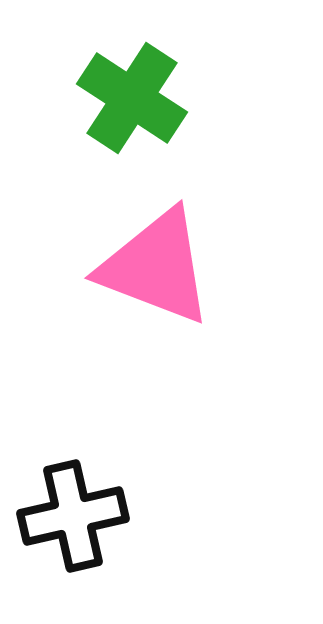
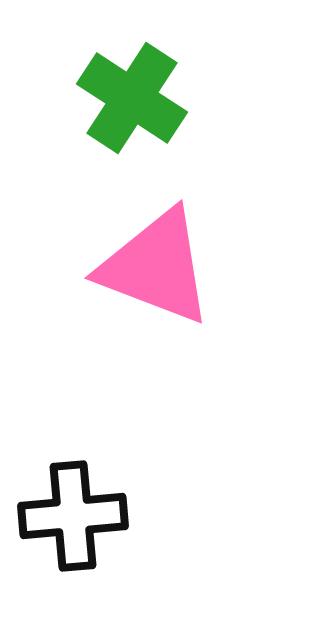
black cross: rotated 8 degrees clockwise
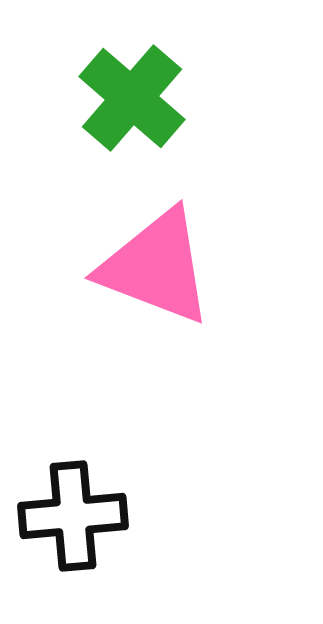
green cross: rotated 8 degrees clockwise
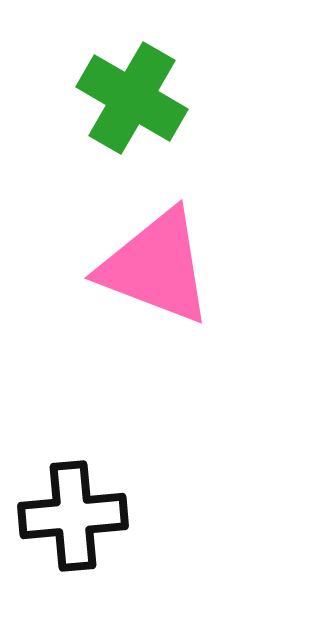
green cross: rotated 11 degrees counterclockwise
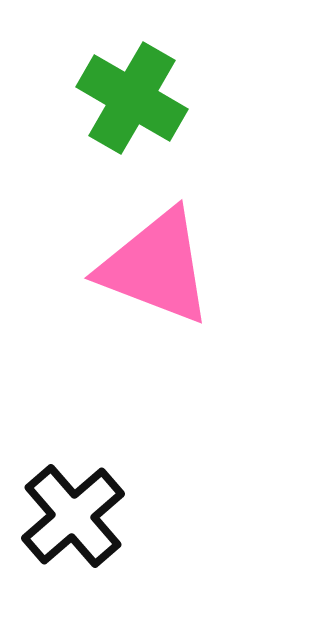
black cross: rotated 36 degrees counterclockwise
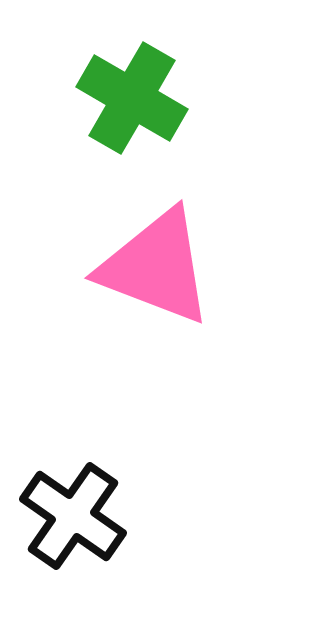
black cross: rotated 14 degrees counterclockwise
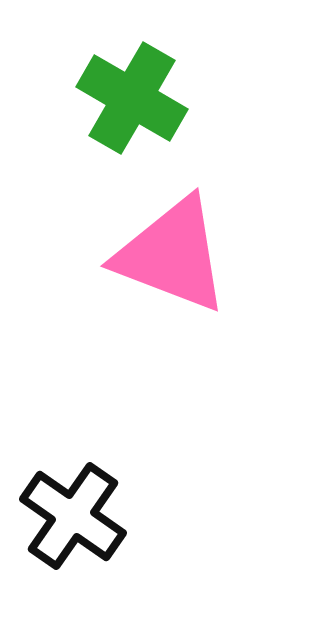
pink triangle: moved 16 px right, 12 px up
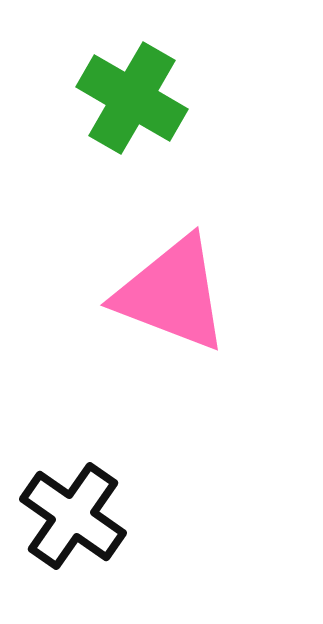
pink triangle: moved 39 px down
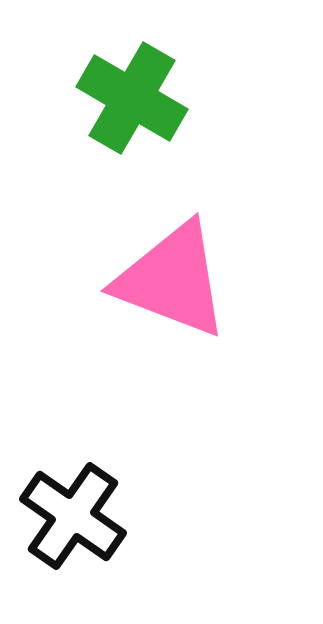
pink triangle: moved 14 px up
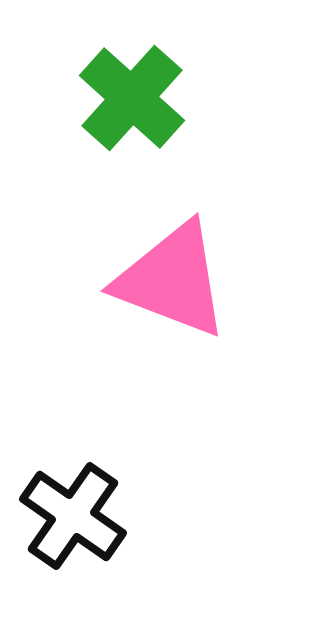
green cross: rotated 12 degrees clockwise
